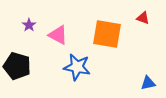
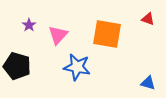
red triangle: moved 5 px right, 1 px down
pink triangle: rotated 45 degrees clockwise
blue triangle: rotated 28 degrees clockwise
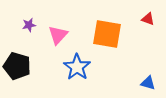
purple star: rotated 24 degrees clockwise
blue star: rotated 24 degrees clockwise
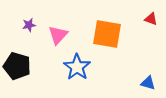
red triangle: moved 3 px right
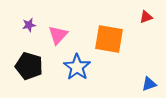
red triangle: moved 5 px left, 2 px up; rotated 40 degrees counterclockwise
orange square: moved 2 px right, 5 px down
black pentagon: moved 12 px right
blue triangle: moved 1 px right, 1 px down; rotated 35 degrees counterclockwise
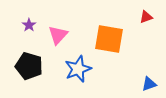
purple star: rotated 24 degrees counterclockwise
blue star: moved 1 px right, 2 px down; rotated 16 degrees clockwise
